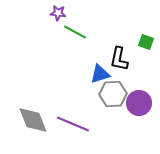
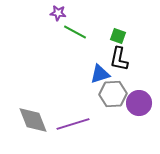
green square: moved 28 px left, 6 px up
purple line: rotated 40 degrees counterclockwise
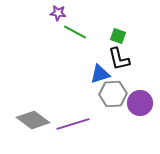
black L-shape: rotated 25 degrees counterclockwise
purple circle: moved 1 px right
gray diamond: rotated 32 degrees counterclockwise
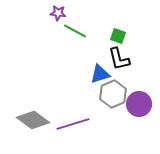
green line: moved 1 px up
gray hexagon: rotated 20 degrees counterclockwise
purple circle: moved 1 px left, 1 px down
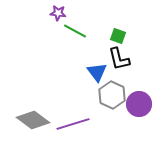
blue triangle: moved 3 px left, 2 px up; rotated 50 degrees counterclockwise
gray hexagon: moved 1 px left, 1 px down; rotated 12 degrees counterclockwise
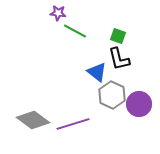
blue triangle: rotated 15 degrees counterclockwise
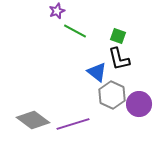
purple star: moved 1 px left, 2 px up; rotated 28 degrees counterclockwise
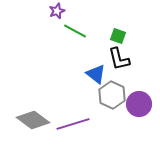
blue triangle: moved 1 px left, 2 px down
